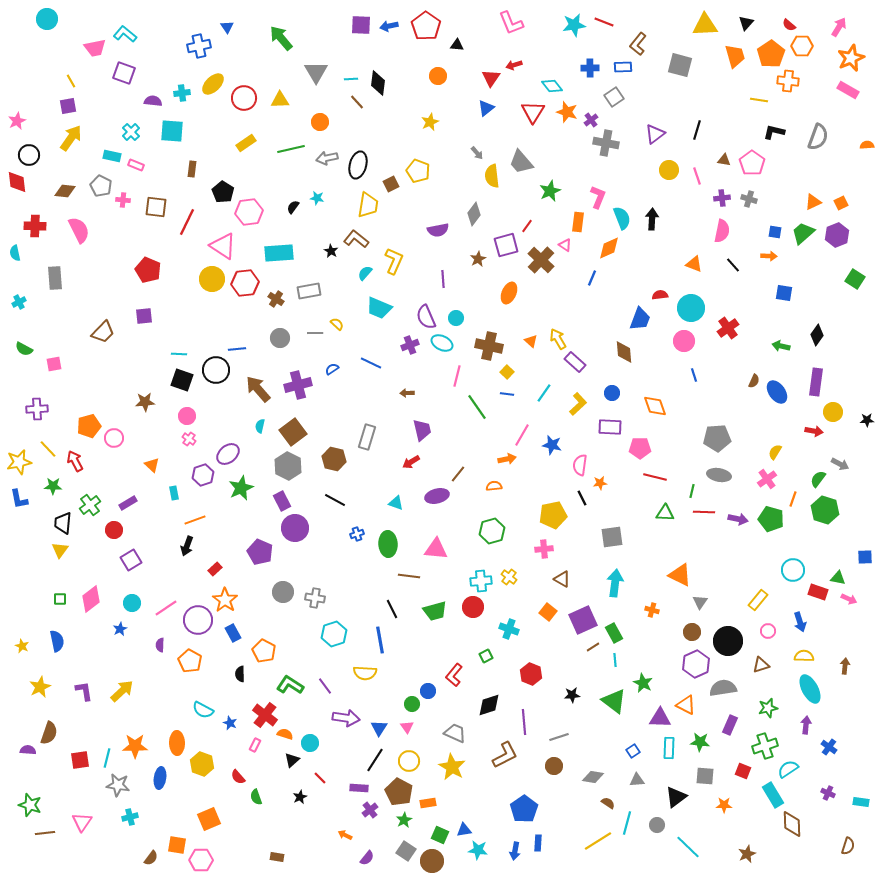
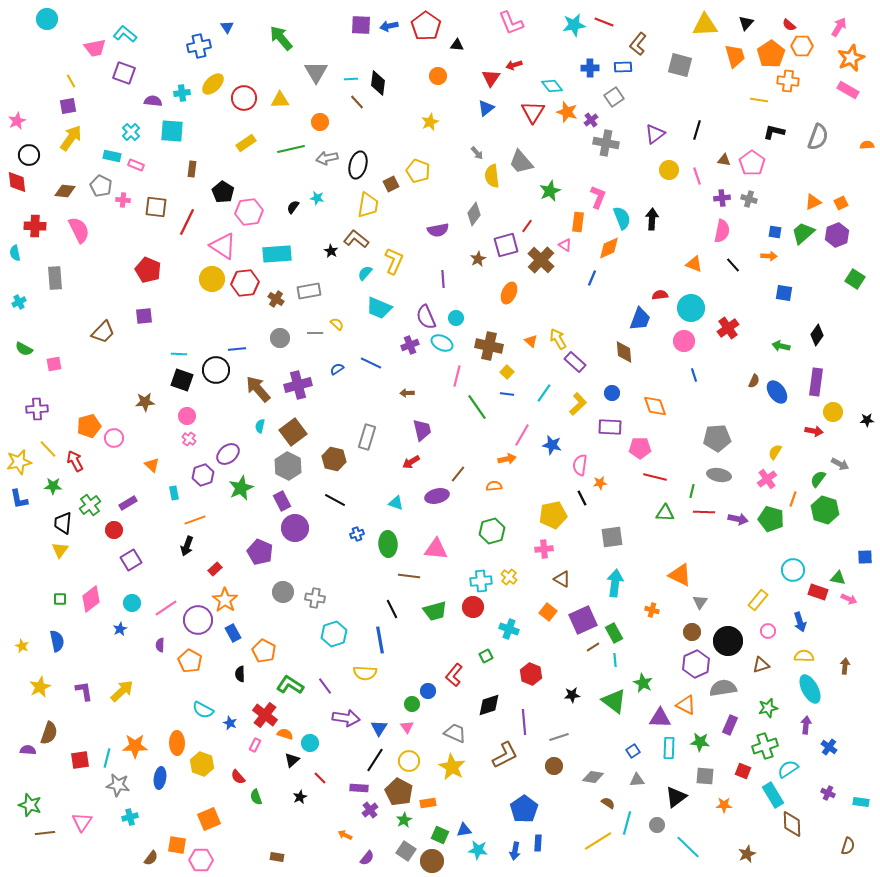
cyan rectangle at (279, 253): moved 2 px left, 1 px down
blue semicircle at (332, 369): moved 5 px right
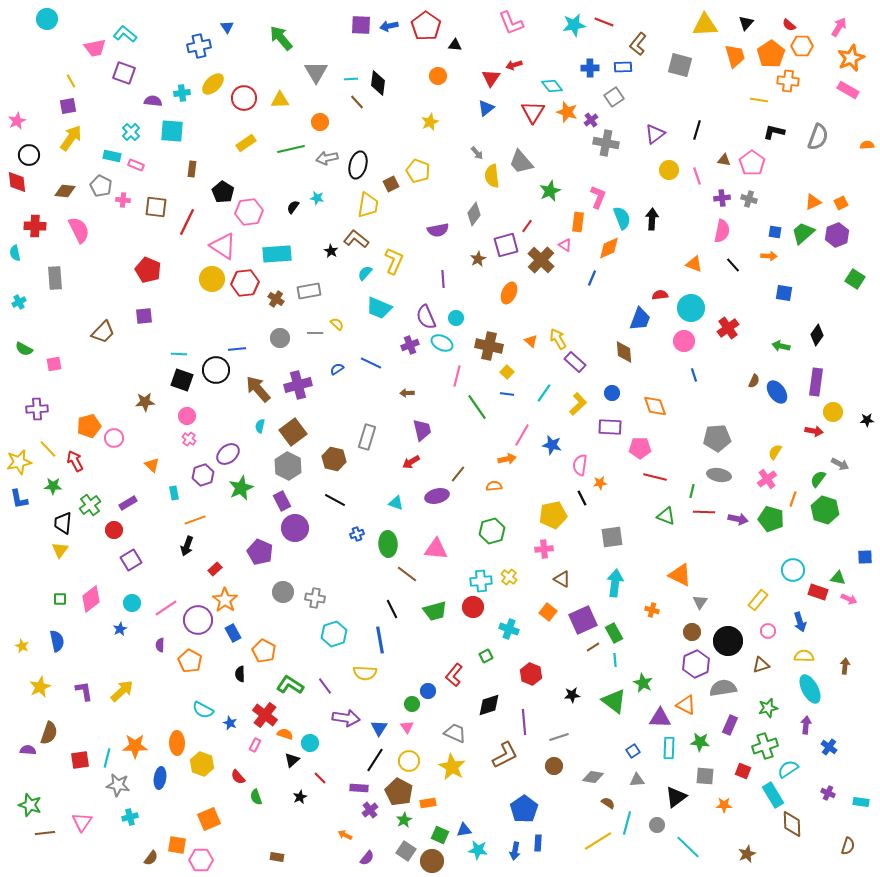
black triangle at (457, 45): moved 2 px left
green triangle at (665, 513): moved 1 px right, 3 px down; rotated 18 degrees clockwise
brown line at (409, 576): moved 2 px left, 2 px up; rotated 30 degrees clockwise
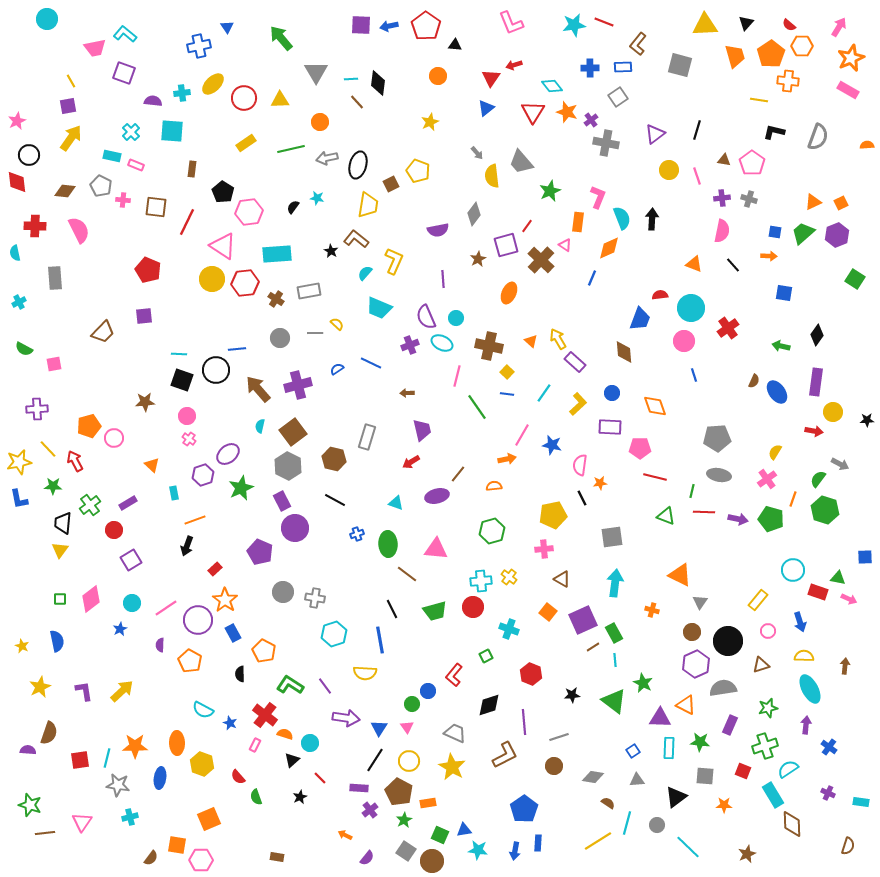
gray square at (614, 97): moved 4 px right
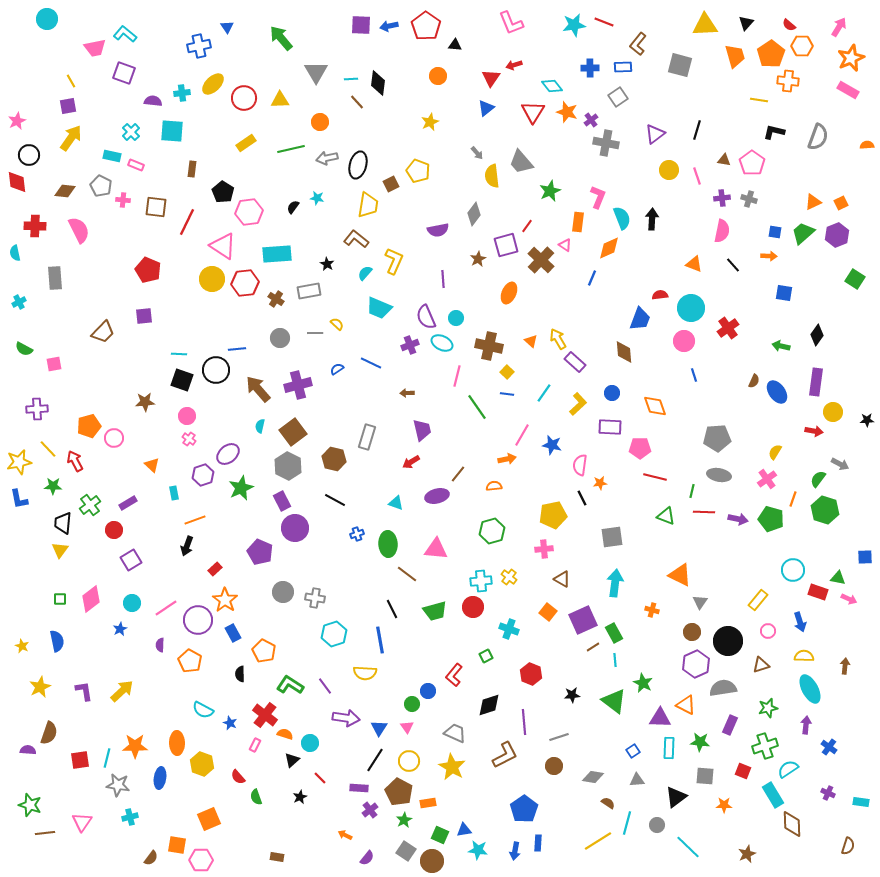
black star at (331, 251): moved 4 px left, 13 px down
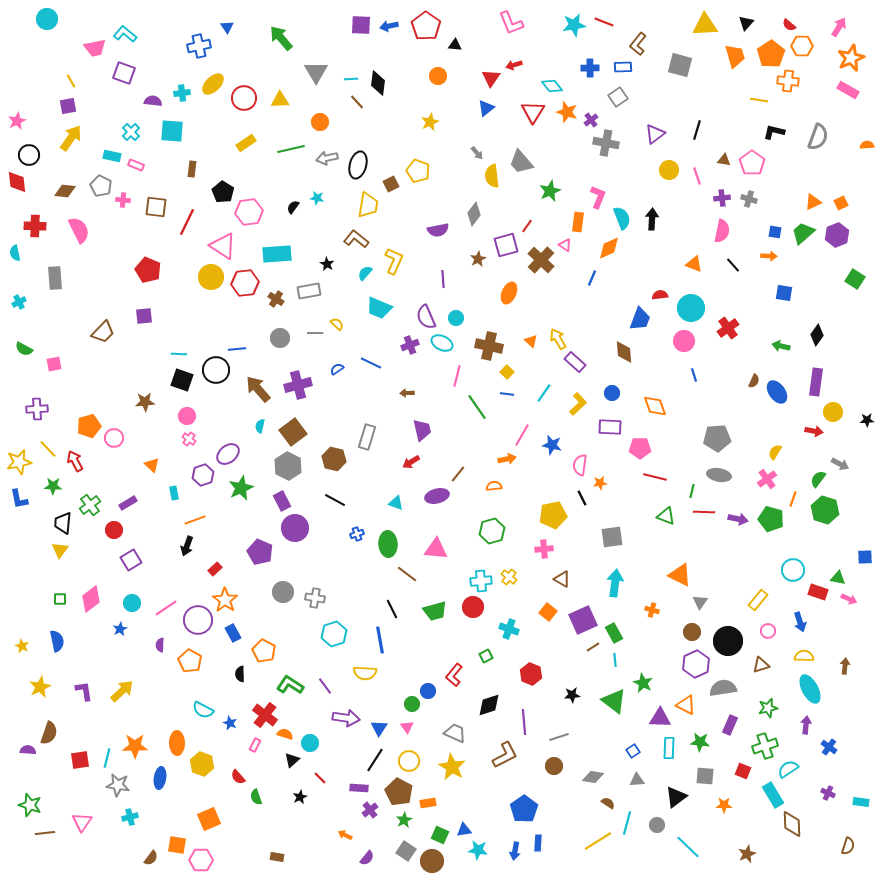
yellow circle at (212, 279): moved 1 px left, 2 px up
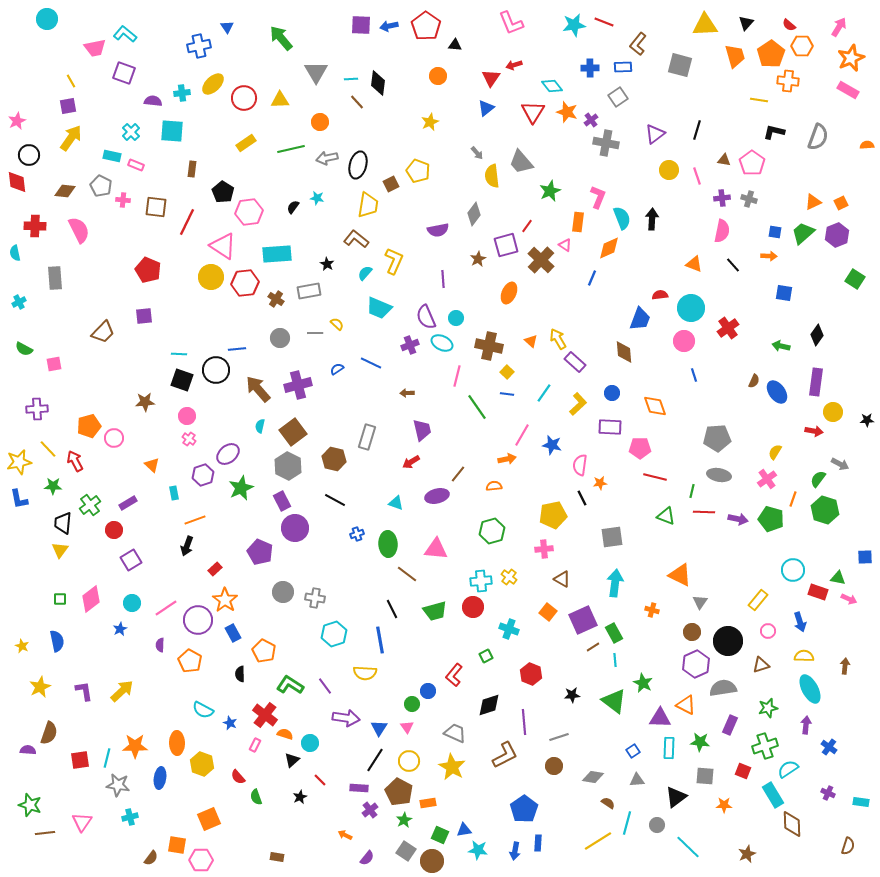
red line at (320, 778): moved 2 px down
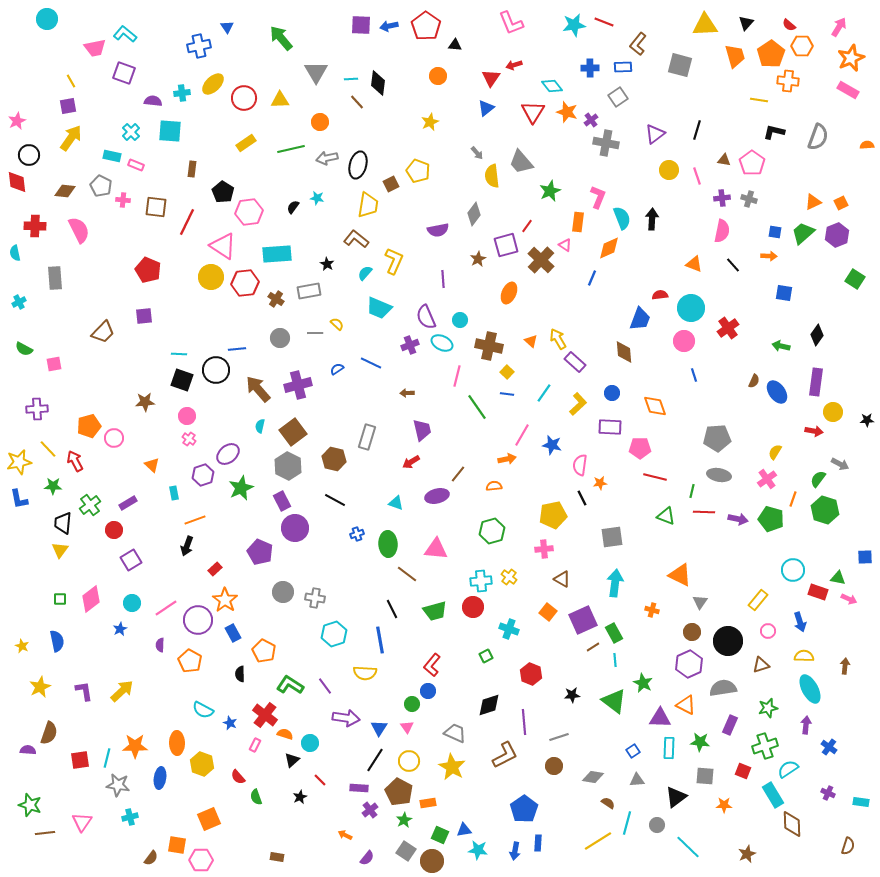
cyan square at (172, 131): moved 2 px left
cyan circle at (456, 318): moved 4 px right, 2 px down
purple hexagon at (696, 664): moved 7 px left
red L-shape at (454, 675): moved 22 px left, 10 px up
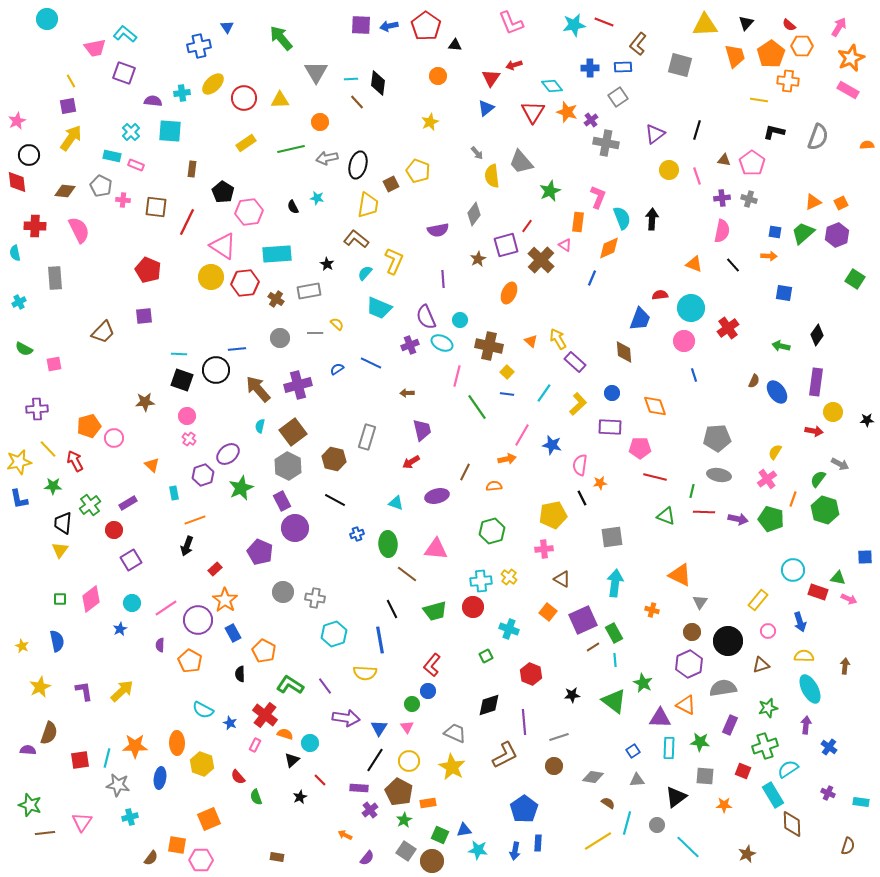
black semicircle at (293, 207): rotated 64 degrees counterclockwise
brown line at (458, 474): moved 7 px right, 2 px up; rotated 12 degrees counterclockwise
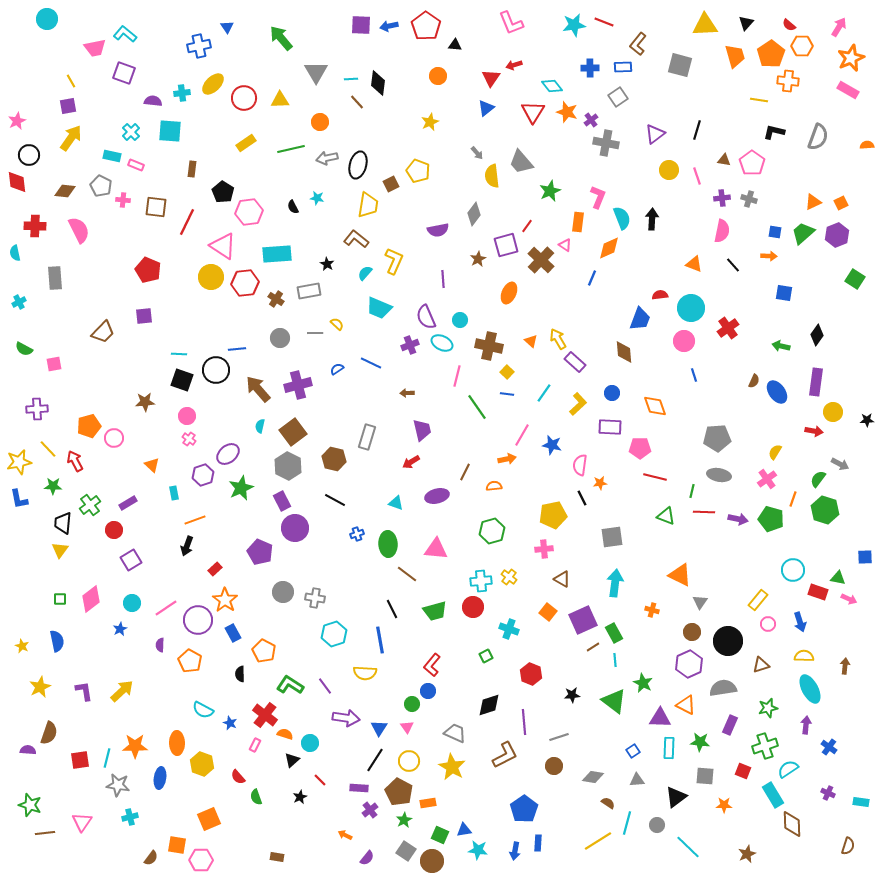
pink circle at (768, 631): moved 7 px up
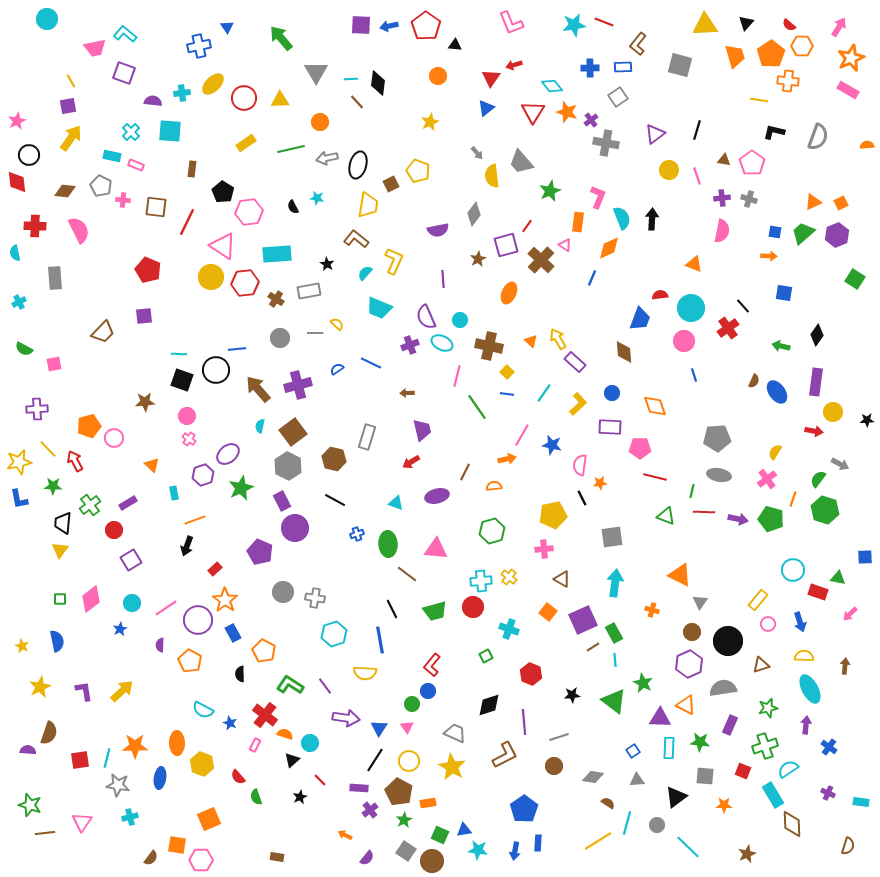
black line at (733, 265): moved 10 px right, 41 px down
pink arrow at (849, 599): moved 1 px right, 15 px down; rotated 112 degrees clockwise
